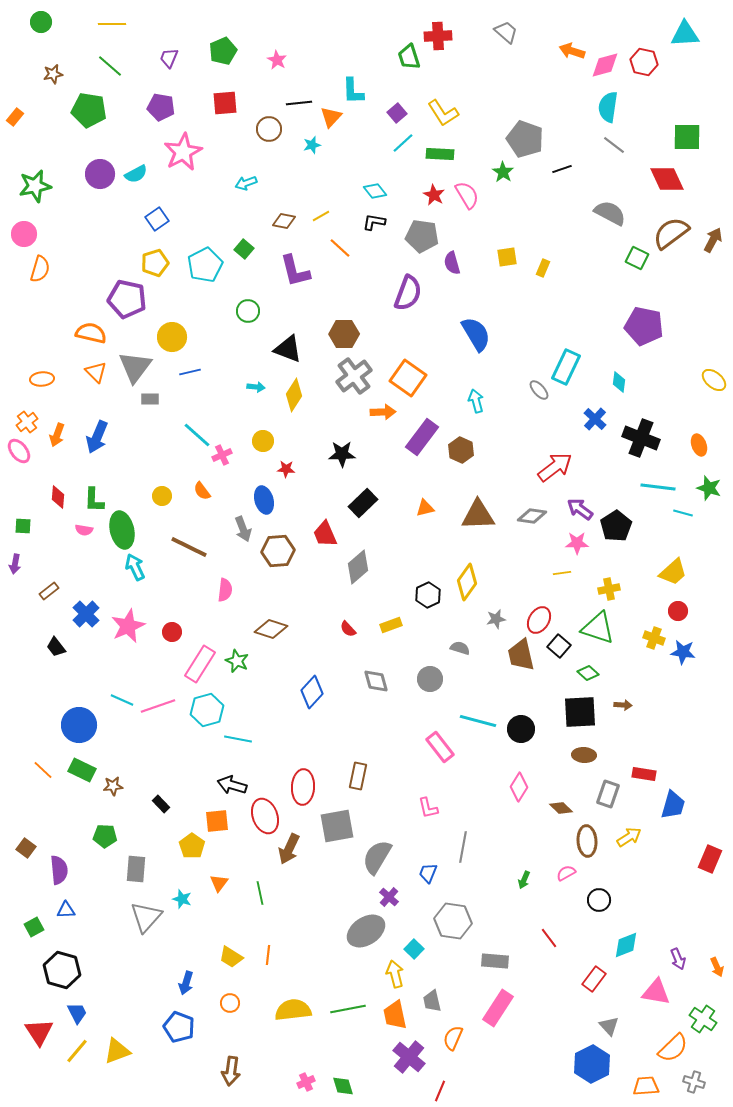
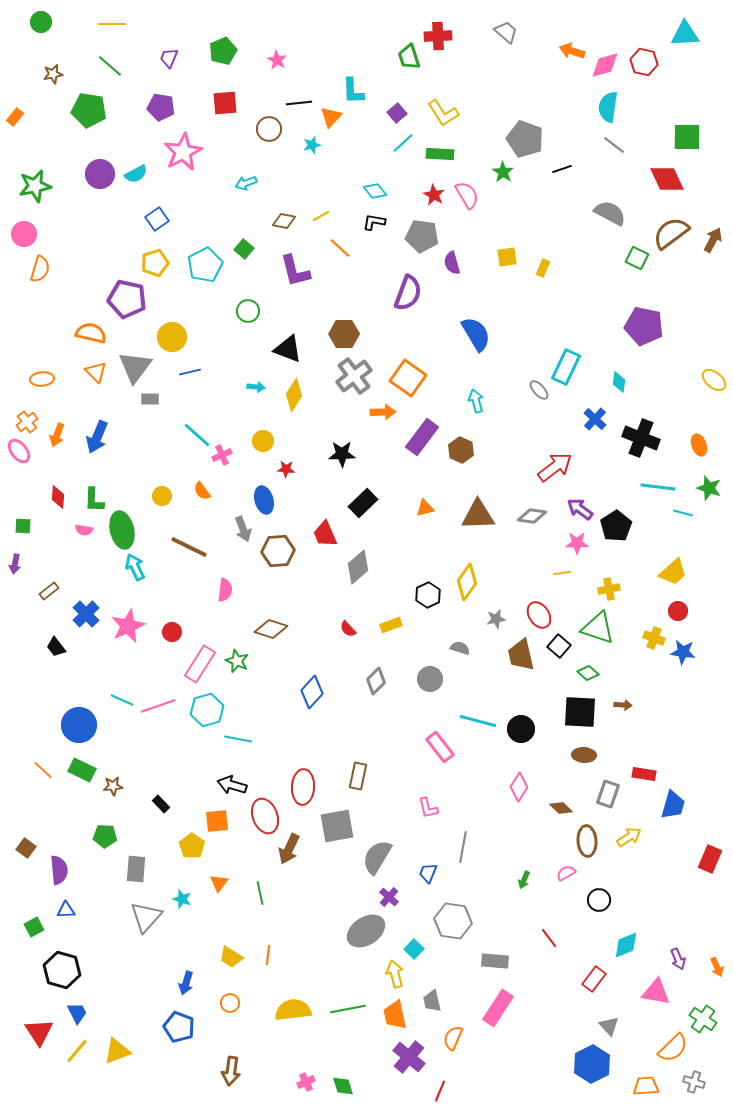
red ellipse at (539, 620): moved 5 px up; rotated 64 degrees counterclockwise
gray diamond at (376, 681): rotated 60 degrees clockwise
black square at (580, 712): rotated 6 degrees clockwise
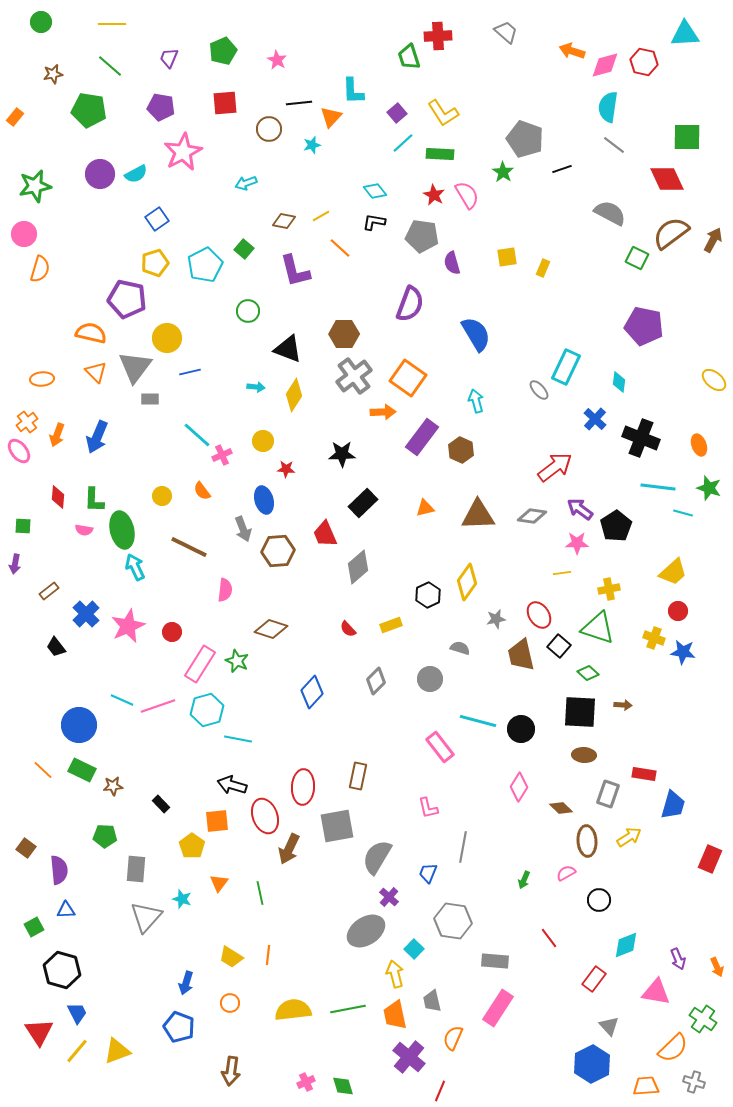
purple semicircle at (408, 293): moved 2 px right, 11 px down
yellow circle at (172, 337): moved 5 px left, 1 px down
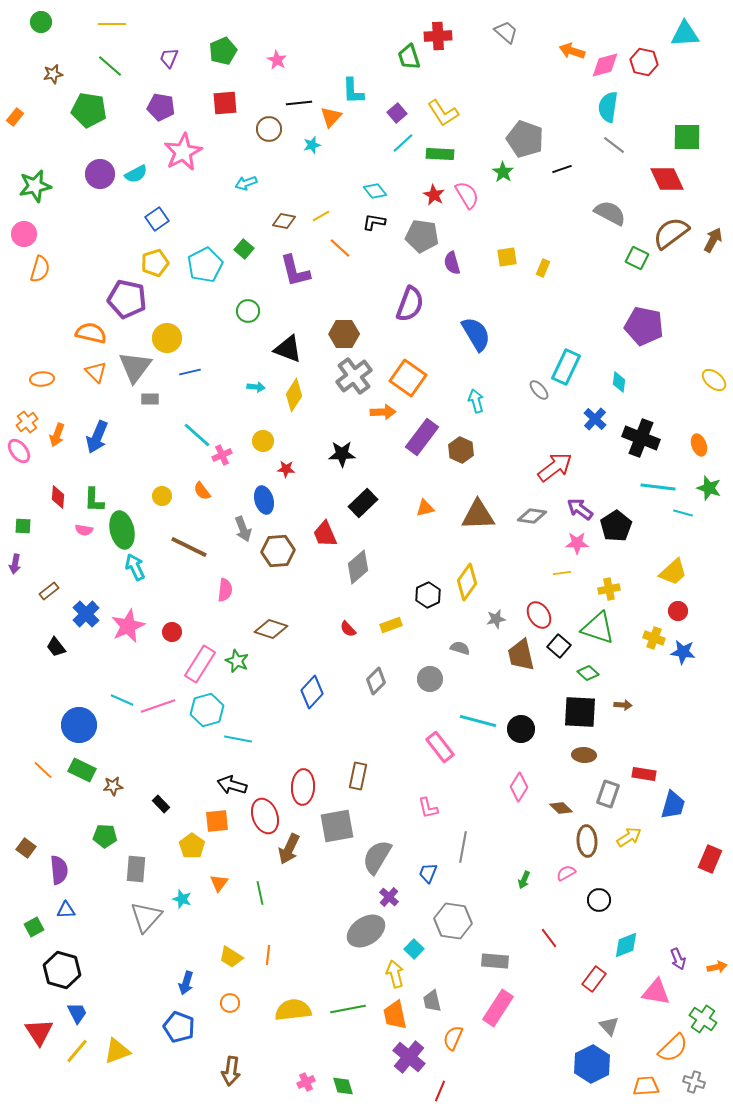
orange arrow at (717, 967): rotated 78 degrees counterclockwise
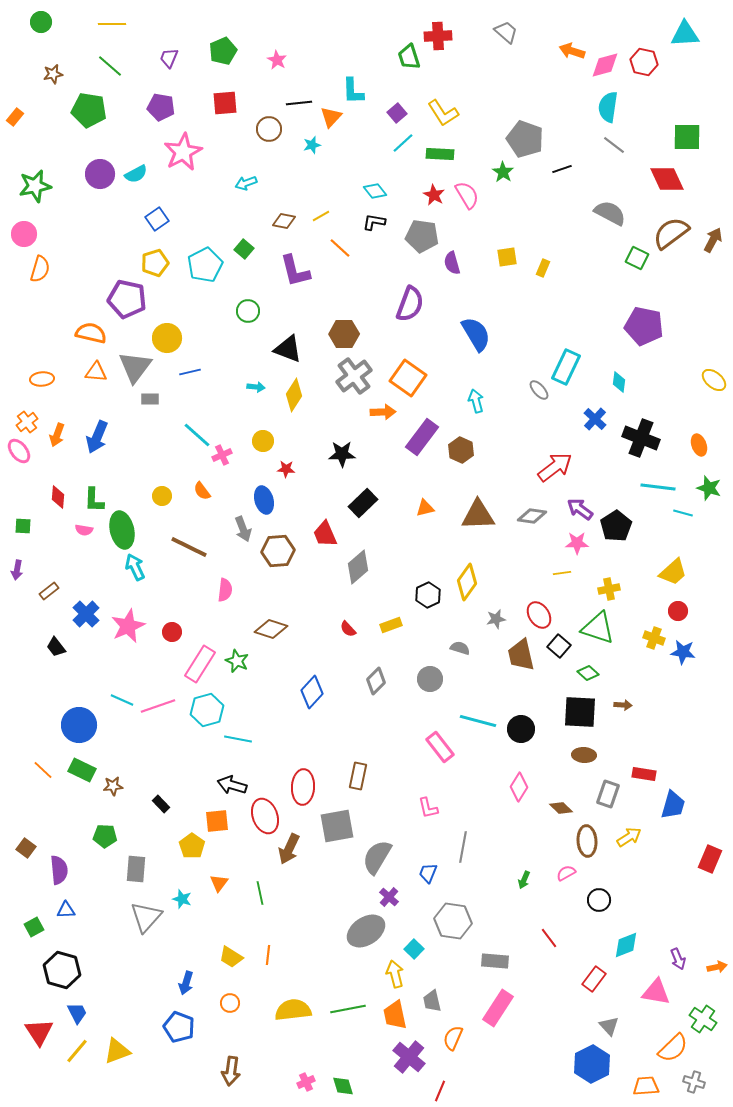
orange triangle at (96, 372): rotated 40 degrees counterclockwise
purple arrow at (15, 564): moved 2 px right, 6 px down
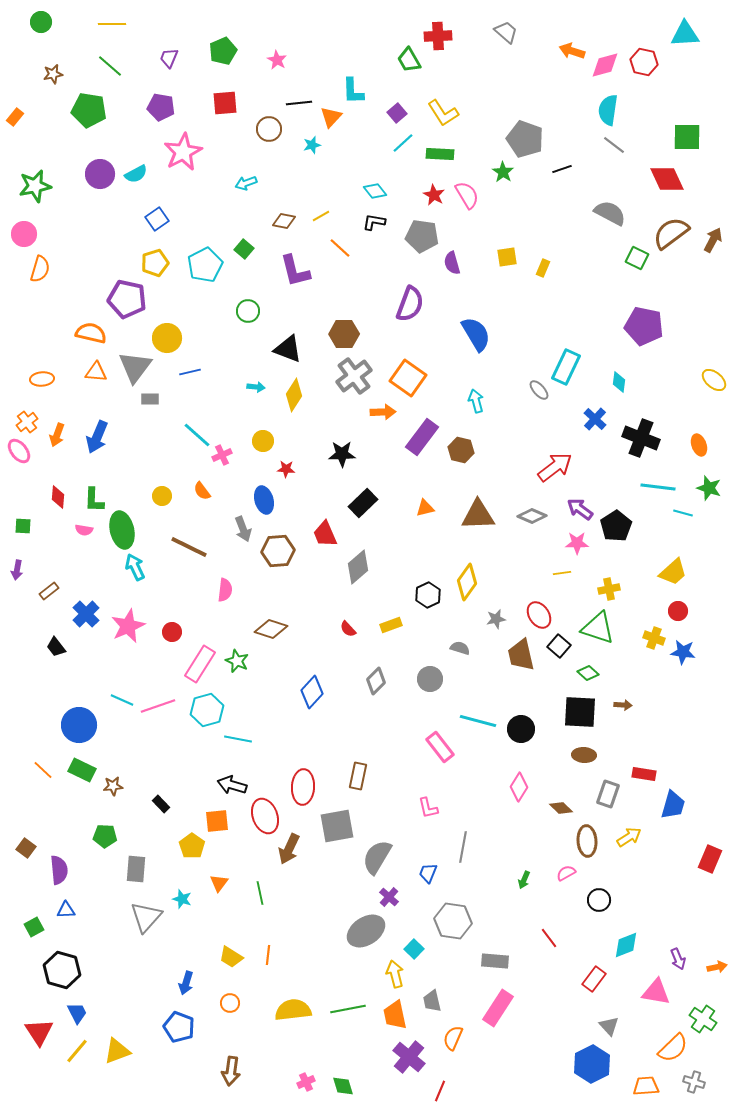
green trapezoid at (409, 57): moved 3 px down; rotated 12 degrees counterclockwise
cyan semicircle at (608, 107): moved 3 px down
brown hexagon at (461, 450): rotated 10 degrees counterclockwise
gray diamond at (532, 516): rotated 16 degrees clockwise
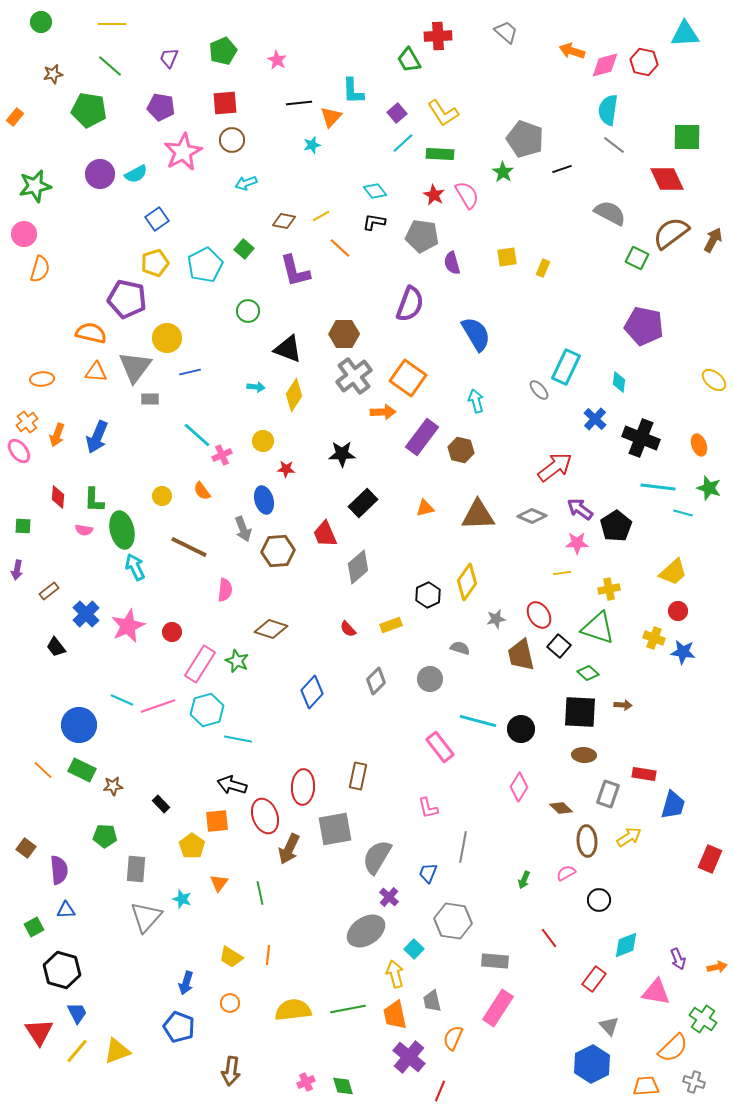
brown circle at (269, 129): moved 37 px left, 11 px down
gray square at (337, 826): moved 2 px left, 3 px down
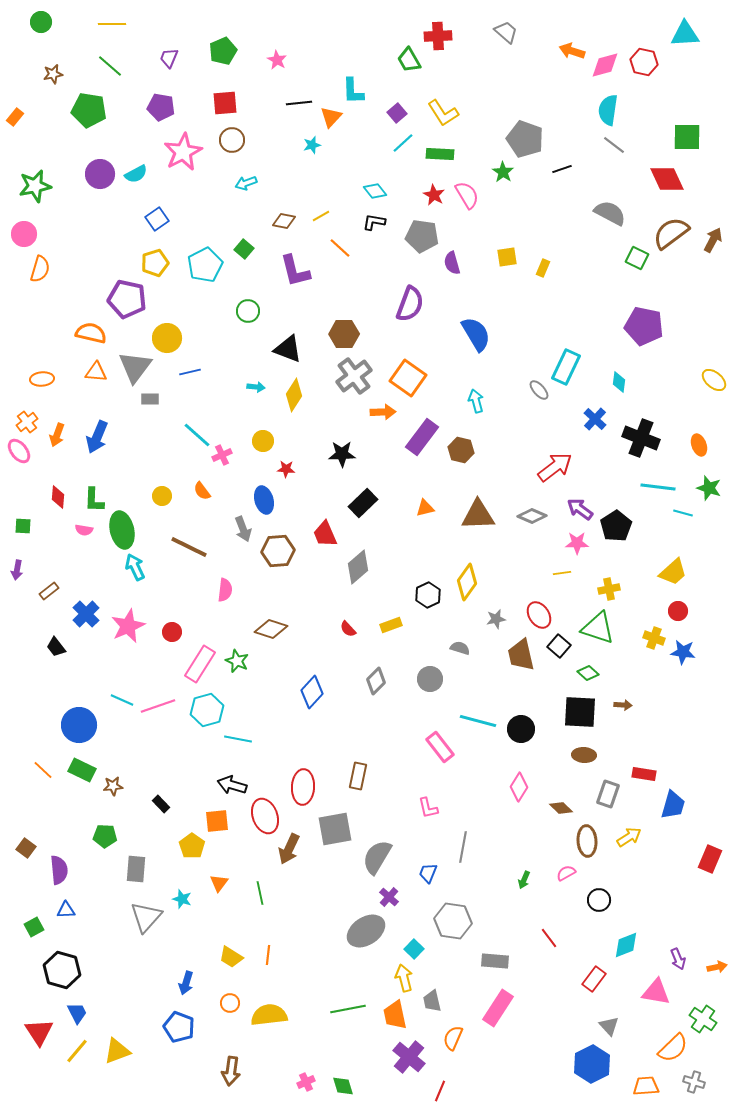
yellow arrow at (395, 974): moved 9 px right, 4 px down
yellow semicircle at (293, 1010): moved 24 px left, 5 px down
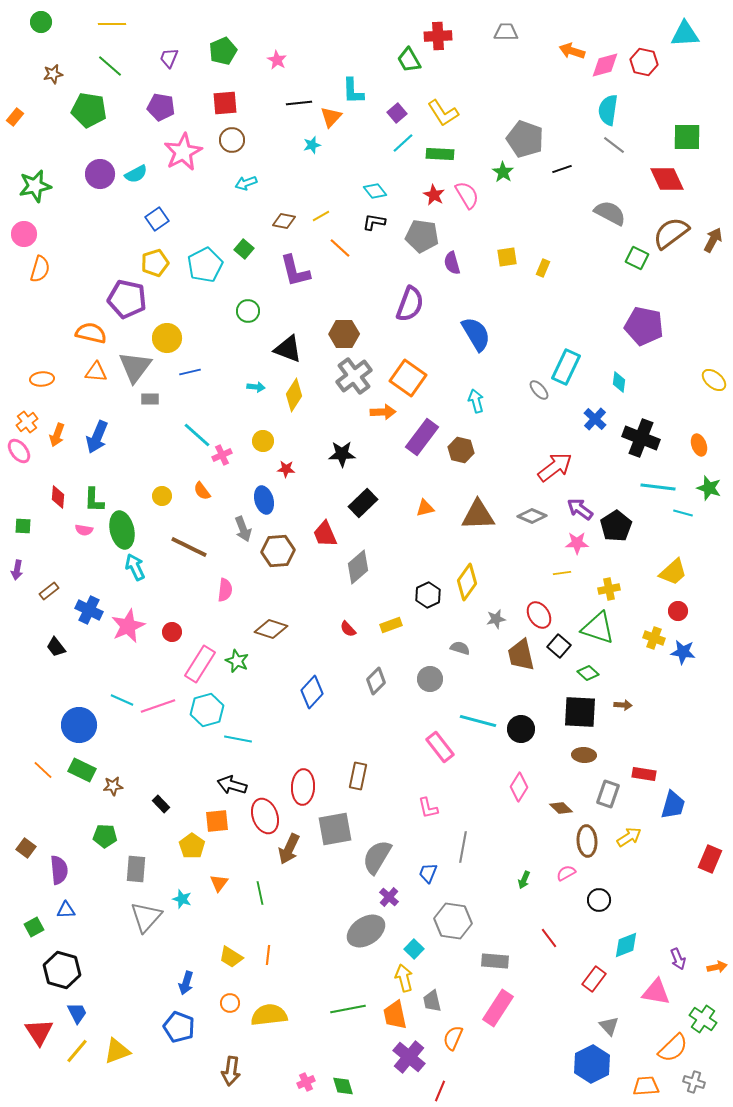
gray trapezoid at (506, 32): rotated 40 degrees counterclockwise
blue cross at (86, 614): moved 3 px right, 4 px up; rotated 20 degrees counterclockwise
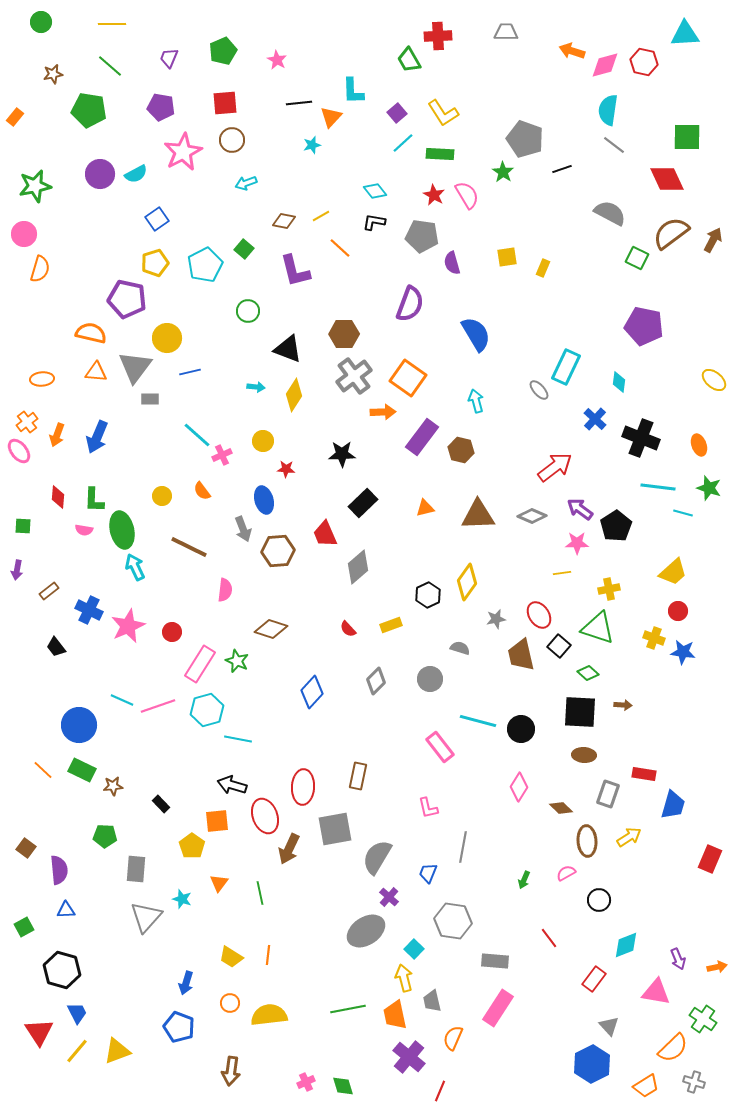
green square at (34, 927): moved 10 px left
orange trapezoid at (646, 1086): rotated 152 degrees clockwise
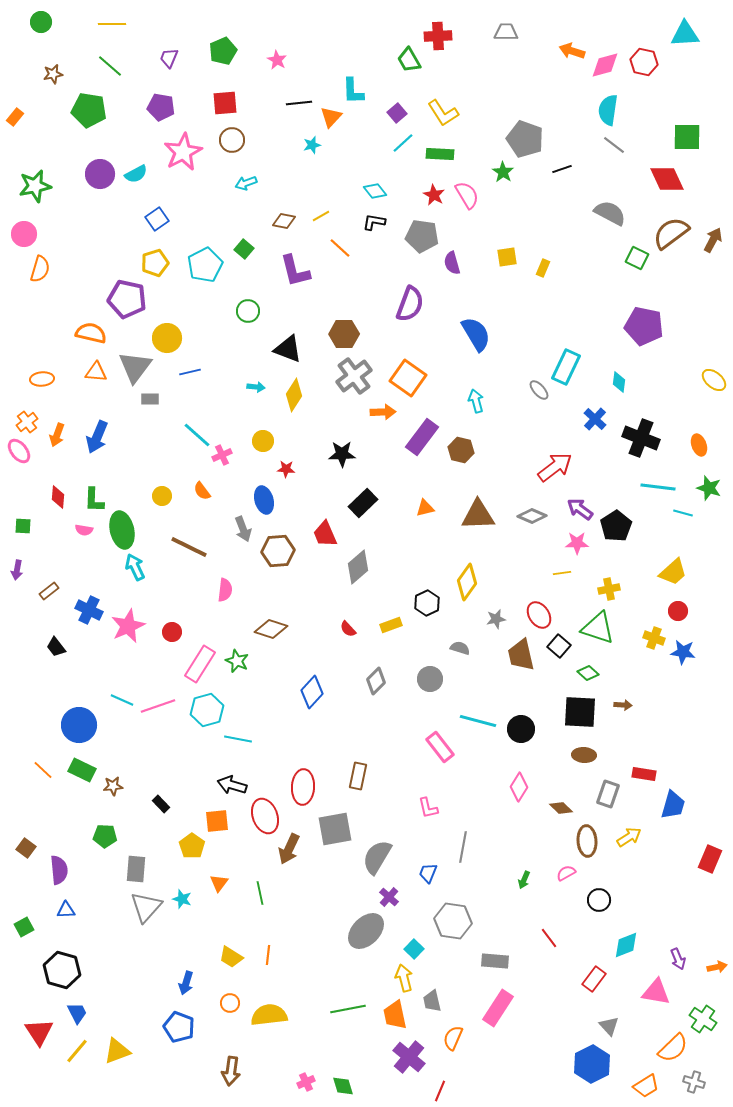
black hexagon at (428, 595): moved 1 px left, 8 px down
gray triangle at (146, 917): moved 10 px up
gray ellipse at (366, 931): rotated 12 degrees counterclockwise
